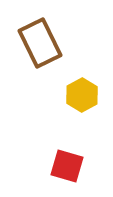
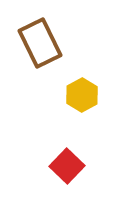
red square: rotated 28 degrees clockwise
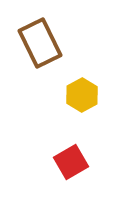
red square: moved 4 px right, 4 px up; rotated 16 degrees clockwise
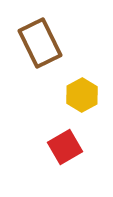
red square: moved 6 px left, 15 px up
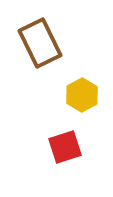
red square: rotated 12 degrees clockwise
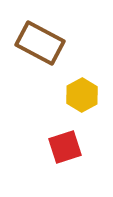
brown rectangle: rotated 36 degrees counterclockwise
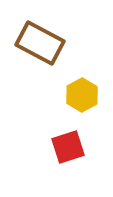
red square: moved 3 px right
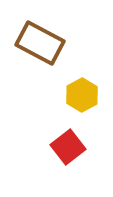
red square: rotated 20 degrees counterclockwise
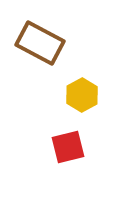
red square: rotated 24 degrees clockwise
